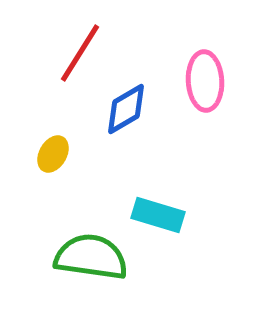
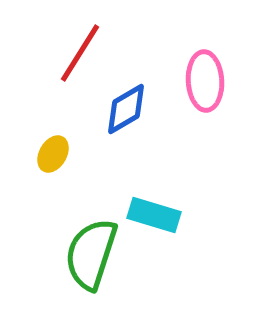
cyan rectangle: moved 4 px left
green semicircle: moved 3 px up; rotated 80 degrees counterclockwise
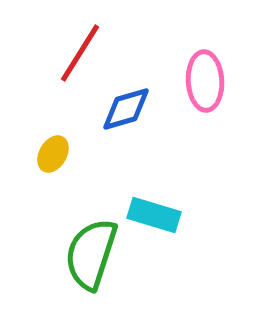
blue diamond: rotated 14 degrees clockwise
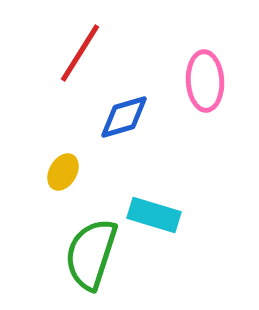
blue diamond: moved 2 px left, 8 px down
yellow ellipse: moved 10 px right, 18 px down
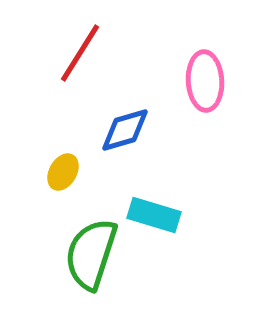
blue diamond: moved 1 px right, 13 px down
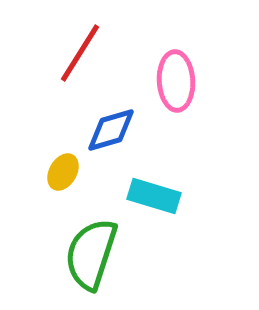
pink ellipse: moved 29 px left
blue diamond: moved 14 px left
cyan rectangle: moved 19 px up
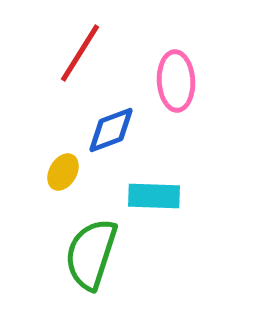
blue diamond: rotated 4 degrees counterclockwise
cyan rectangle: rotated 15 degrees counterclockwise
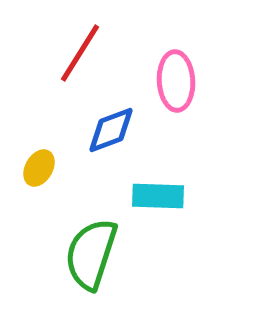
yellow ellipse: moved 24 px left, 4 px up
cyan rectangle: moved 4 px right
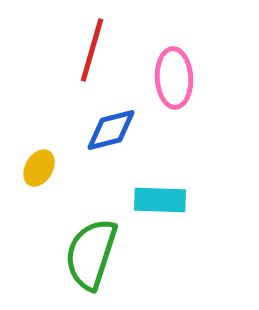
red line: moved 12 px right, 3 px up; rotated 16 degrees counterclockwise
pink ellipse: moved 2 px left, 3 px up
blue diamond: rotated 6 degrees clockwise
cyan rectangle: moved 2 px right, 4 px down
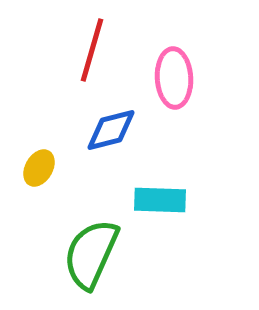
green semicircle: rotated 6 degrees clockwise
